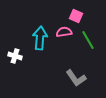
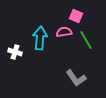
green line: moved 2 px left
white cross: moved 4 px up
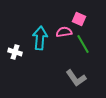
pink square: moved 3 px right, 3 px down
green line: moved 3 px left, 4 px down
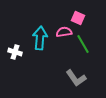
pink square: moved 1 px left, 1 px up
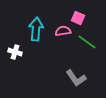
pink semicircle: moved 1 px left, 1 px up
cyan arrow: moved 4 px left, 9 px up
green line: moved 4 px right, 2 px up; rotated 24 degrees counterclockwise
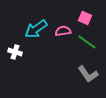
pink square: moved 7 px right
cyan arrow: rotated 130 degrees counterclockwise
gray L-shape: moved 12 px right, 4 px up
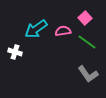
pink square: rotated 24 degrees clockwise
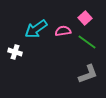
gray L-shape: rotated 75 degrees counterclockwise
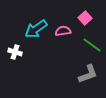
green line: moved 5 px right, 3 px down
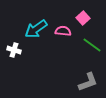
pink square: moved 2 px left
pink semicircle: rotated 14 degrees clockwise
white cross: moved 1 px left, 2 px up
gray L-shape: moved 8 px down
